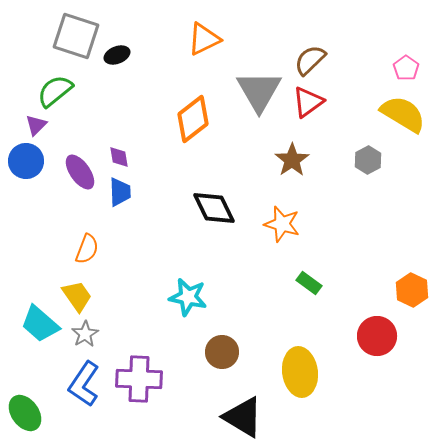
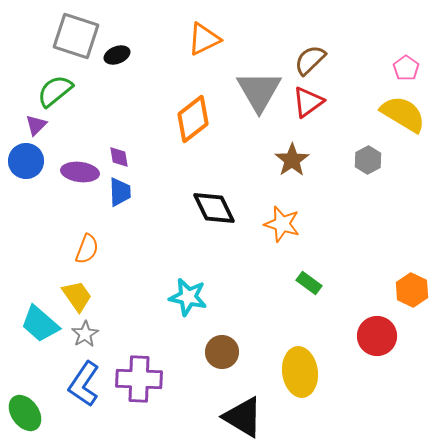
purple ellipse: rotated 48 degrees counterclockwise
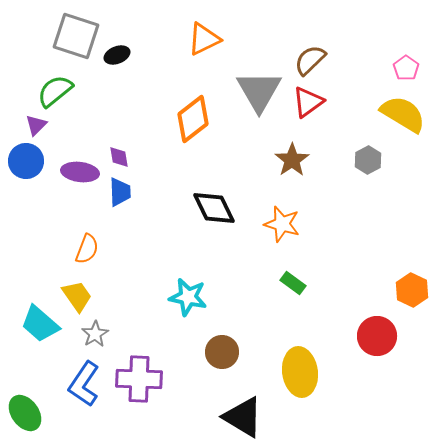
green rectangle: moved 16 px left
gray star: moved 10 px right
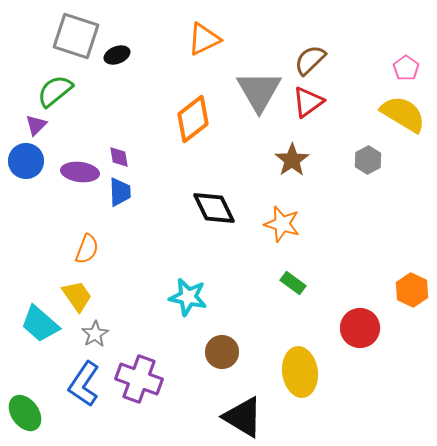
red circle: moved 17 px left, 8 px up
purple cross: rotated 18 degrees clockwise
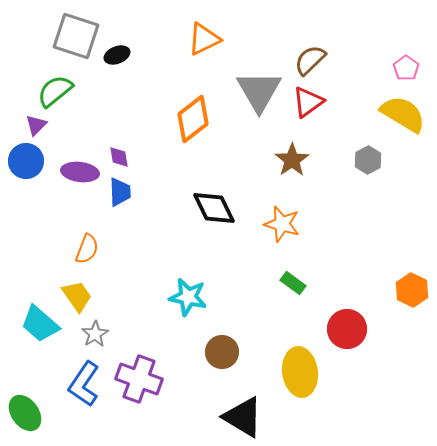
red circle: moved 13 px left, 1 px down
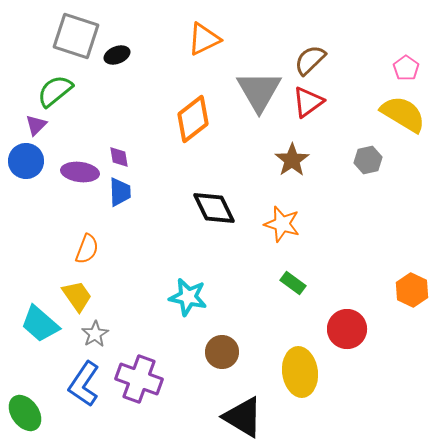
gray hexagon: rotated 16 degrees clockwise
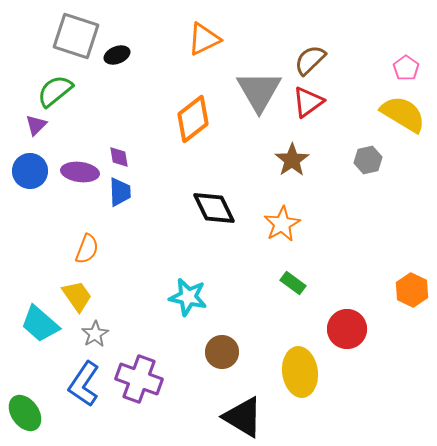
blue circle: moved 4 px right, 10 px down
orange star: rotated 27 degrees clockwise
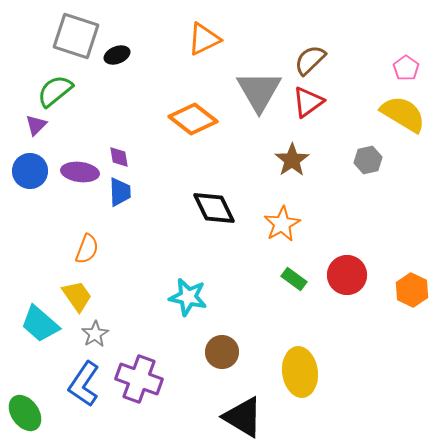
orange diamond: rotated 75 degrees clockwise
green rectangle: moved 1 px right, 4 px up
red circle: moved 54 px up
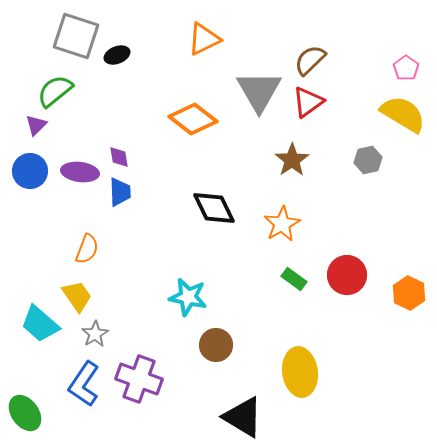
orange hexagon: moved 3 px left, 3 px down
brown circle: moved 6 px left, 7 px up
